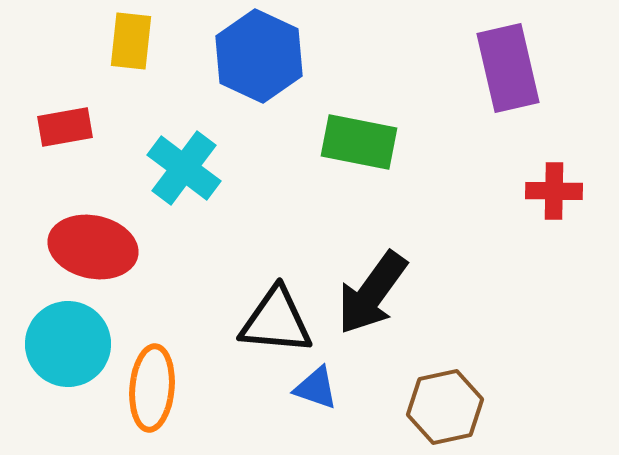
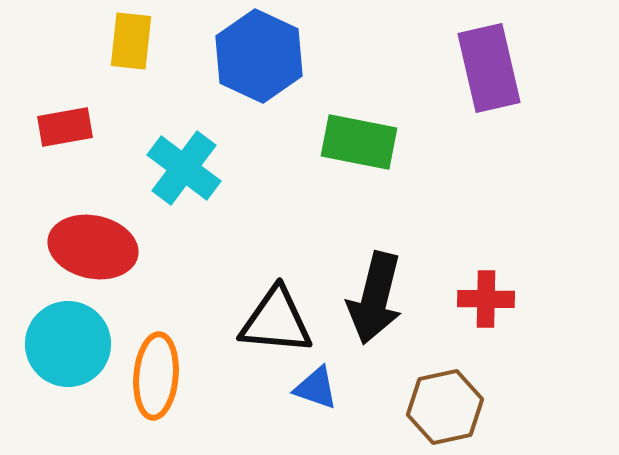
purple rectangle: moved 19 px left
red cross: moved 68 px left, 108 px down
black arrow: moved 3 px right, 5 px down; rotated 22 degrees counterclockwise
orange ellipse: moved 4 px right, 12 px up
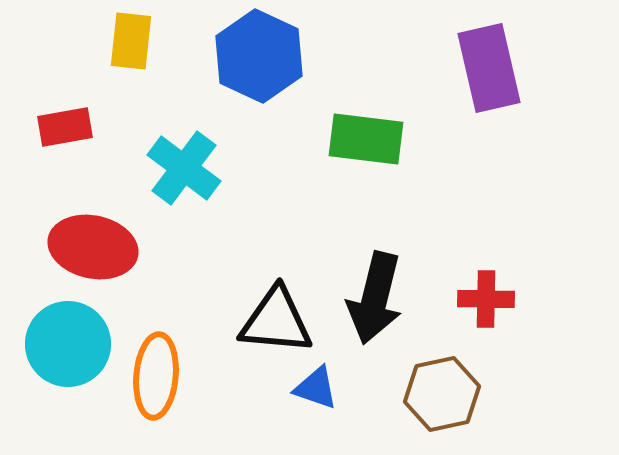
green rectangle: moved 7 px right, 3 px up; rotated 4 degrees counterclockwise
brown hexagon: moved 3 px left, 13 px up
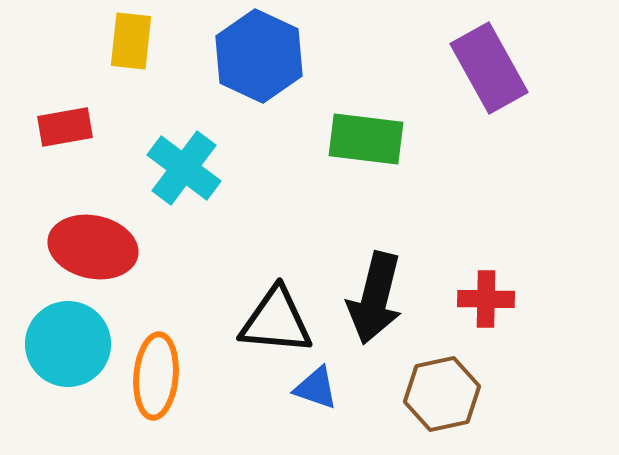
purple rectangle: rotated 16 degrees counterclockwise
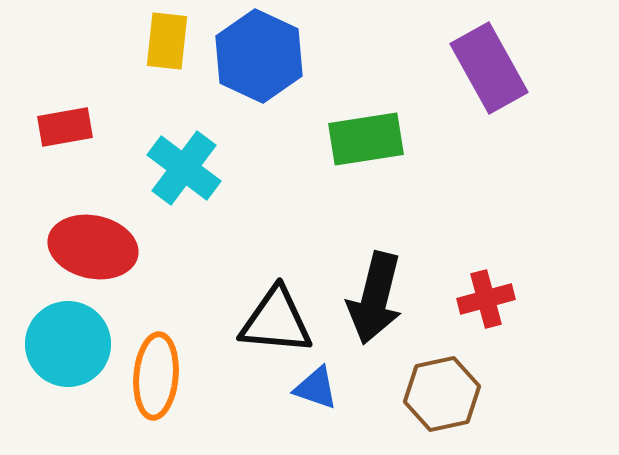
yellow rectangle: moved 36 px right
green rectangle: rotated 16 degrees counterclockwise
red cross: rotated 16 degrees counterclockwise
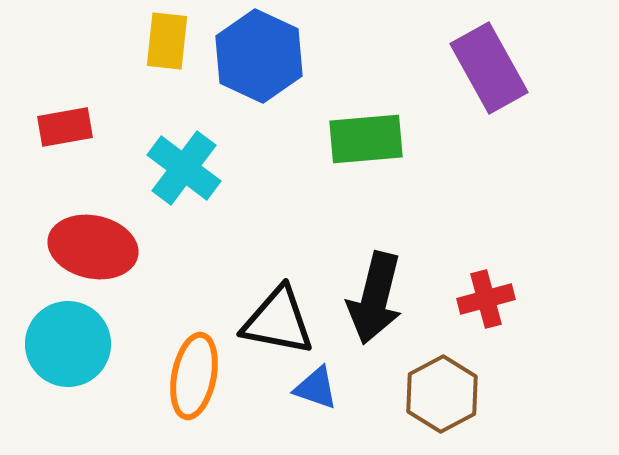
green rectangle: rotated 4 degrees clockwise
black triangle: moved 2 px right; rotated 6 degrees clockwise
orange ellipse: moved 38 px right; rotated 6 degrees clockwise
brown hexagon: rotated 16 degrees counterclockwise
